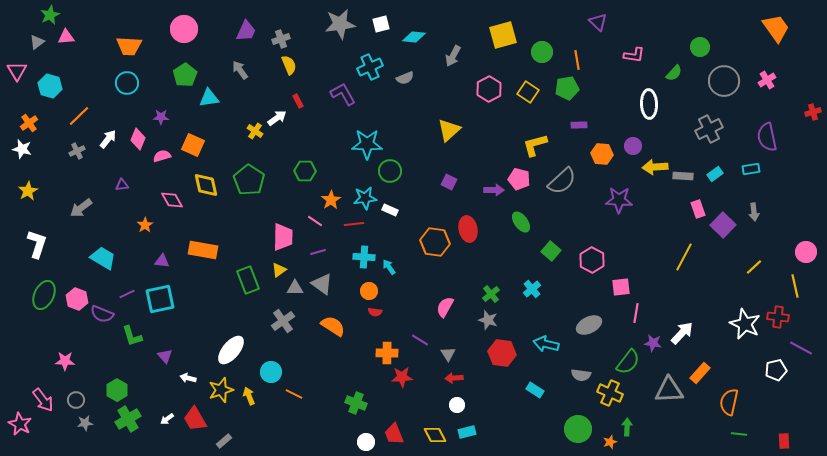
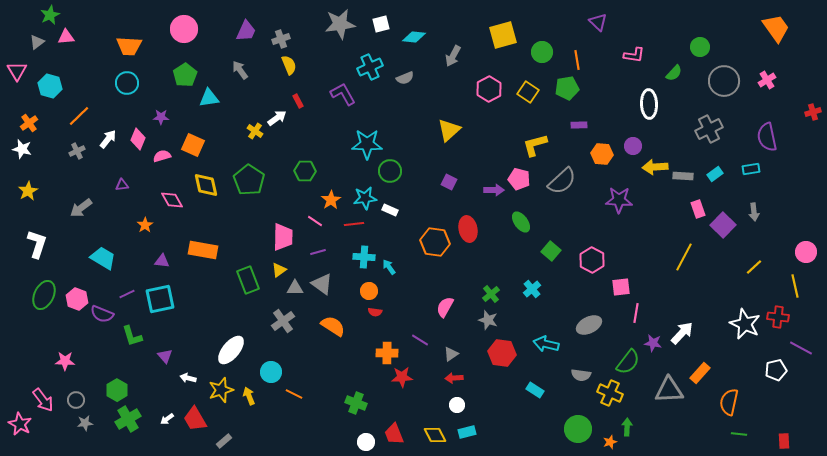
gray triangle at (448, 354): moved 3 px right; rotated 28 degrees clockwise
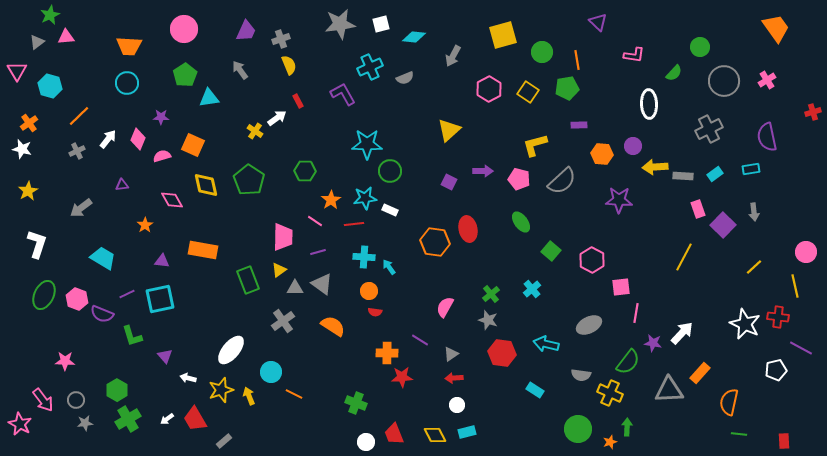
purple arrow at (494, 190): moved 11 px left, 19 px up
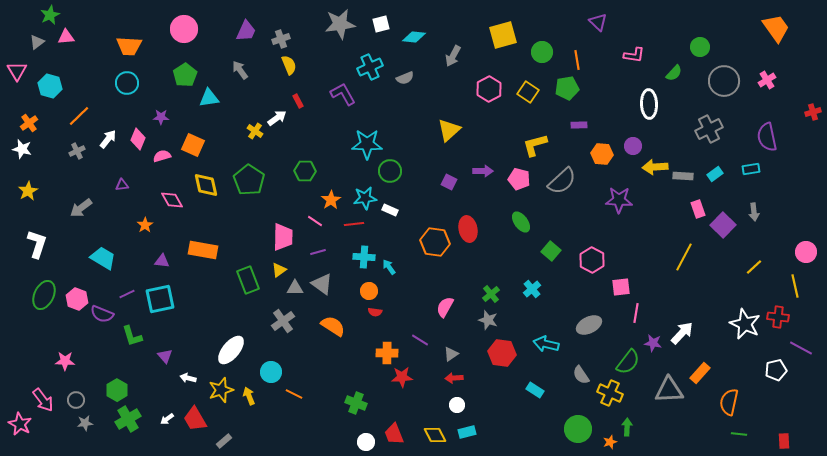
gray semicircle at (581, 375): rotated 48 degrees clockwise
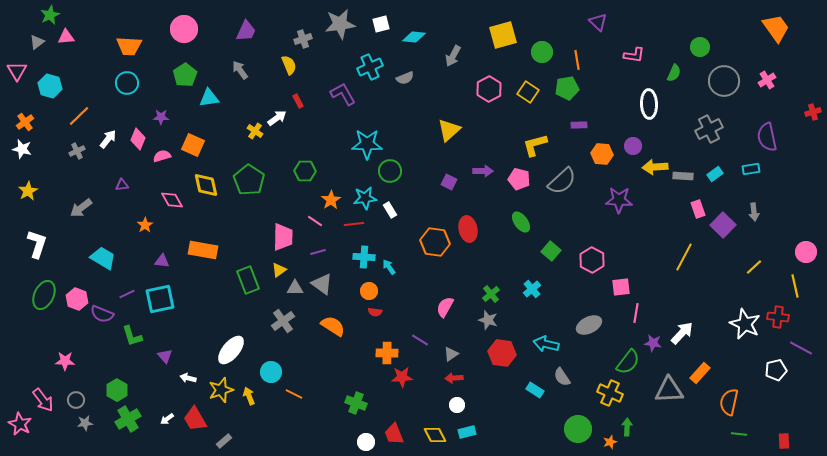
gray cross at (281, 39): moved 22 px right
green semicircle at (674, 73): rotated 18 degrees counterclockwise
orange cross at (29, 123): moved 4 px left, 1 px up
white rectangle at (390, 210): rotated 35 degrees clockwise
gray semicircle at (581, 375): moved 19 px left, 2 px down
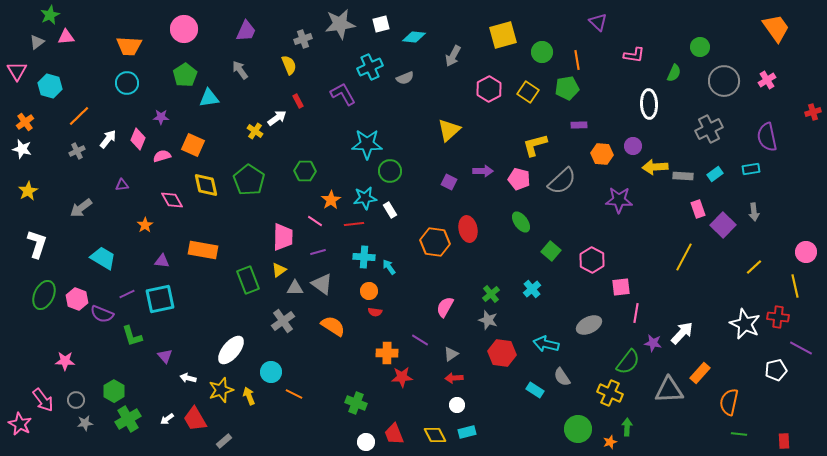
green hexagon at (117, 390): moved 3 px left, 1 px down
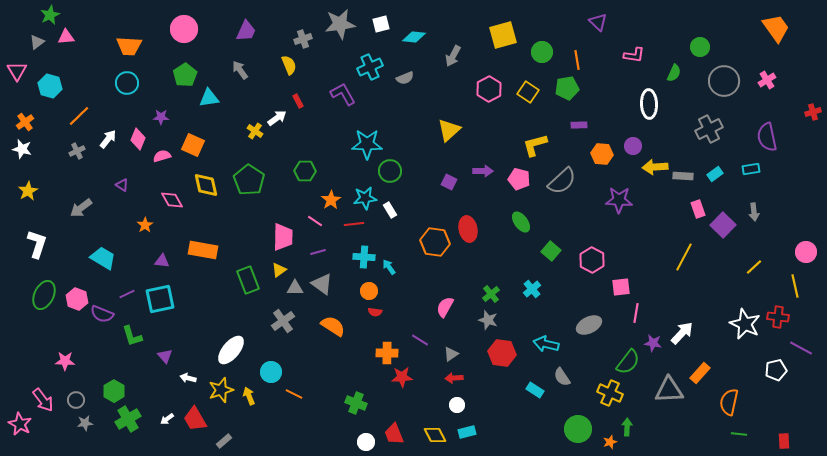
purple triangle at (122, 185): rotated 40 degrees clockwise
